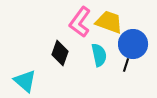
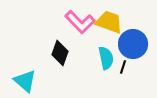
pink L-shape: rotated 80 degrees counterclockwise
cyan semicircle: moved 7 px right, 3 px down
black line: moved 3 px left, 2 px down
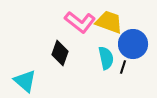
pink L-shape: rotated 8 degrees counterclockwise
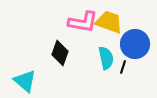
pink L-shape: moved 3 px right; rotated 28 degrees counterclockwise
blue circle: moved 2 px right
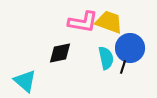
blue circle: moved 5 px left, 4 px down
black diamond: rotated 60 degrees clockwise
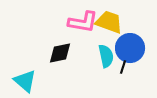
cyan semicircle: moved 2 px up
